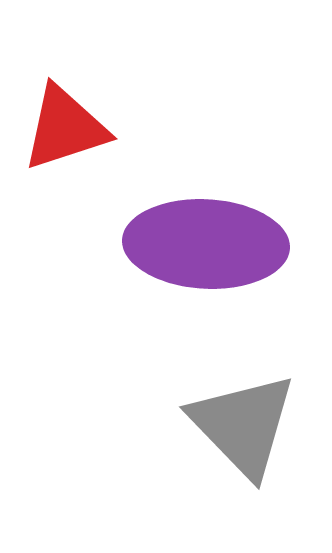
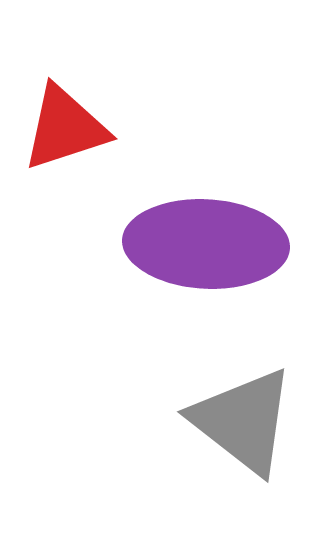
gray triangle: moved 4 px up; rotated 8 degrees counterclockwise
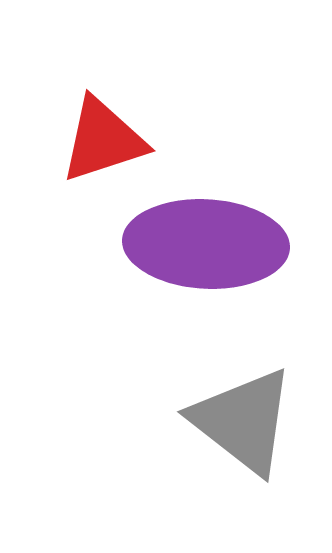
red triangle: moved 38 px right, 12 px down
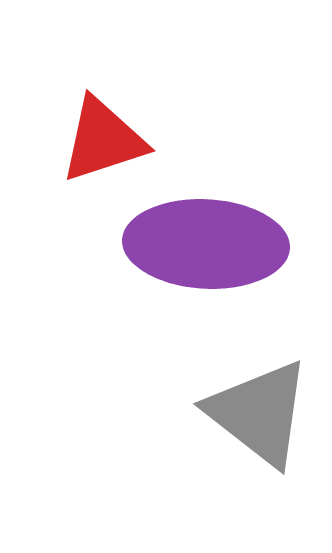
gray triangle: moved 16 px right, 8 px up
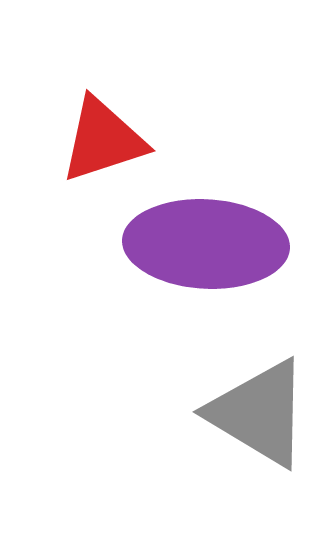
gray triangle: rotated 7 degrees counterclockwise
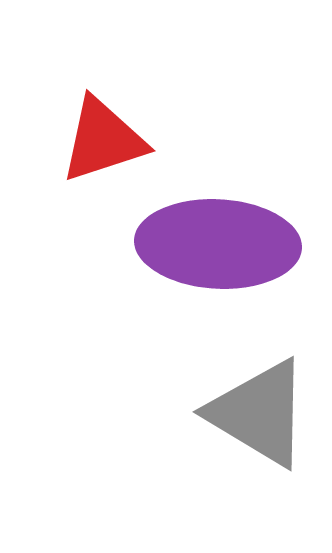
purple ellipse: moved 12 px right
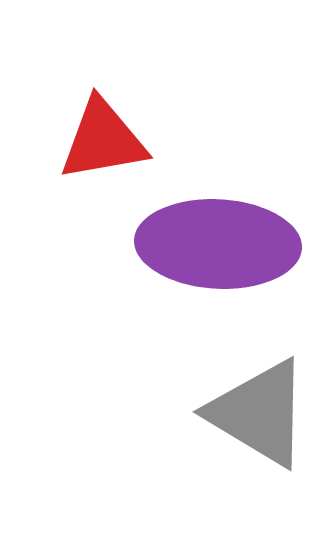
red triangle: rotated 8 degrees clockwise
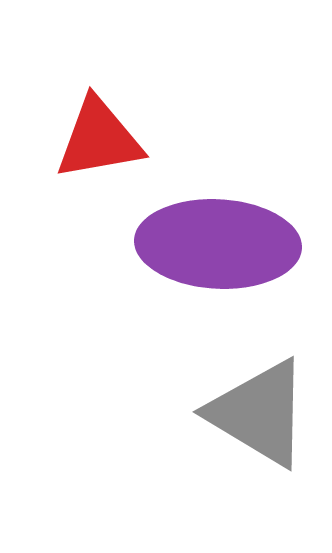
red triangle: moved 4 px left, 1 px up
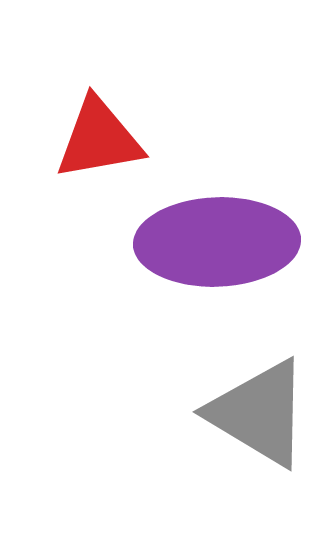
purple ellipse: moved 1 px left, 2 px up; rotated 5 degrees counterclockwise
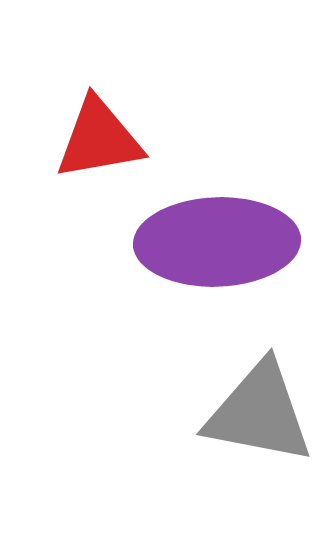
gray triangle: rotated 20 degrees counterclockwise
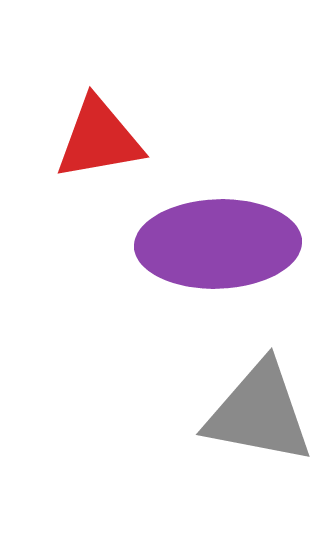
purple ellipse: moved 1 px right, 2 px down
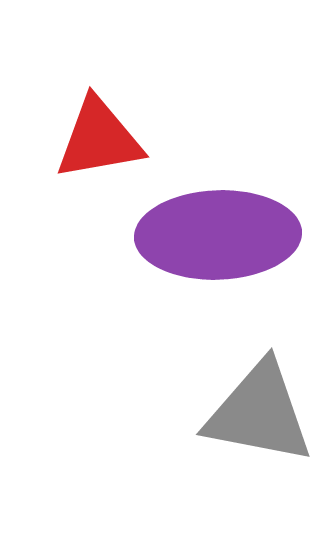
purple ellipse: moved 9 px up
